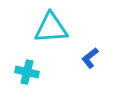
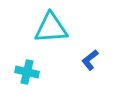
blue L-shape: moved 2 px down
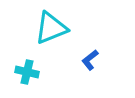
cyan triangle: rotated 18 degrees counterclockwise
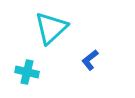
cyan triangle: rotated 21 degrees counterclockwise
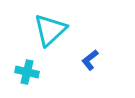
cyan triangle: moved 1 px left, 2 px down
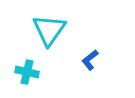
cyan triangle: moved 1 px left; rotated 12 degrees counterclockwise
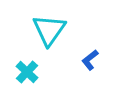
cyan cross: rotated 30 degrees clockwise
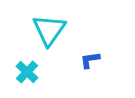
blue L-shape: rotated 30 degrees clockwise
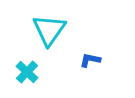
blue L-shape: rotated 20 degrees clockwise
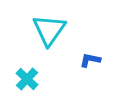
cyan cross: moved 7 px down
